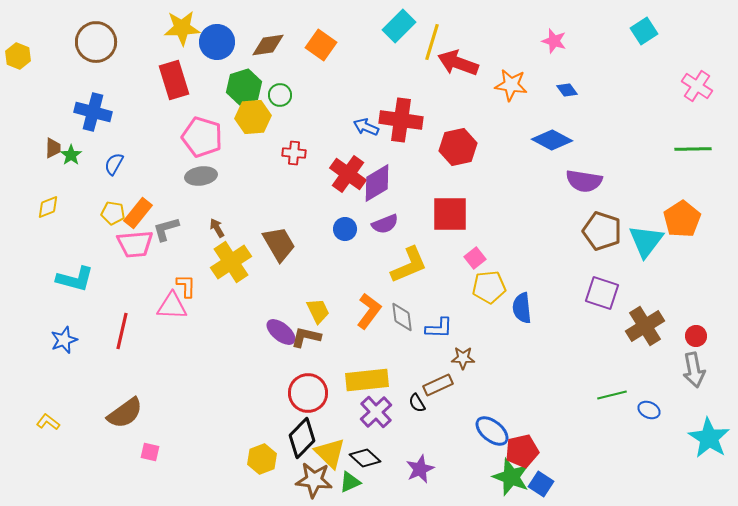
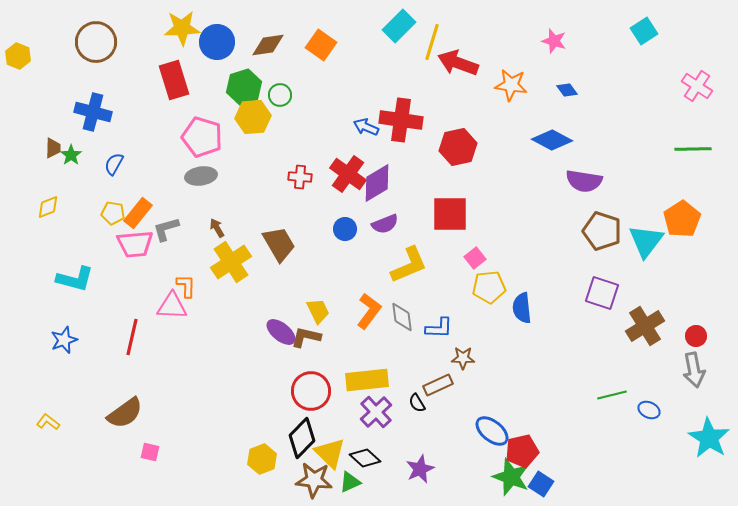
red cross at (294, 153): moved 6 px right, 24 px down
red line at (122, 331): moved 10 px right, 6 px down
red circle at (308, 393): moved 3 px right, 2 px up
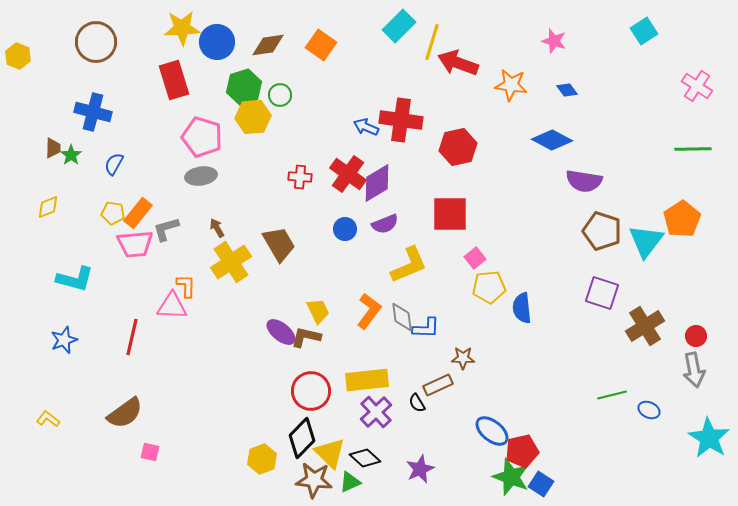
blue L-shape at (439, 328): moved 13 px left
yellow L-shape at (48, 422): moved 3 px up
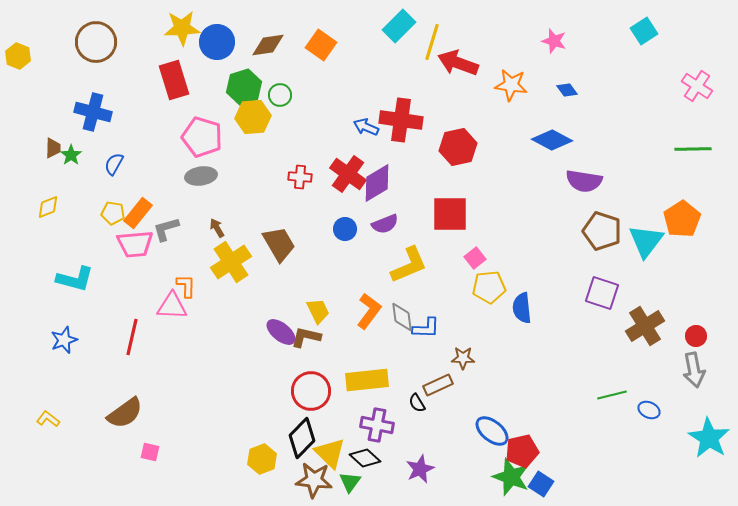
purple cross at (376, 412): moved 1 px right, 13 px down; rotated 36 degrees counterclockwise
green triangle at (350, 482): rotated 30 degrees counterclockwise
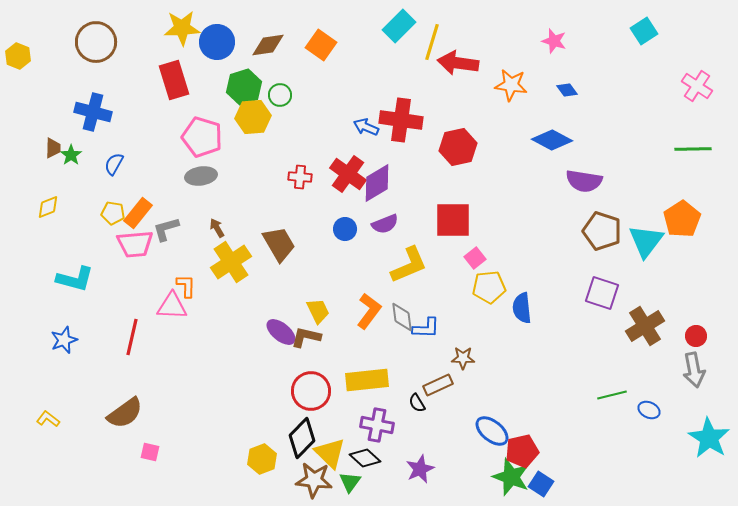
red arrow at (458, 63): rotated 12 degrees counterclockwise
red square at (450, 214): moved 3 px right, 6 px down
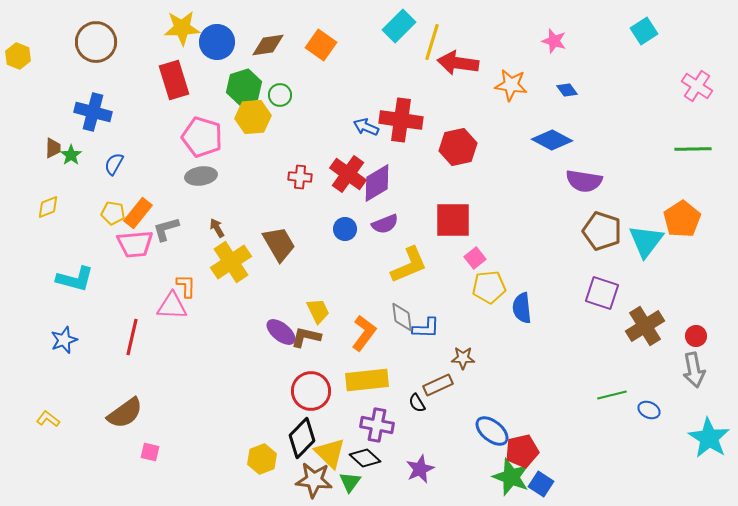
orange L-shape at (369, 311): moved 5 px left, 22 px down
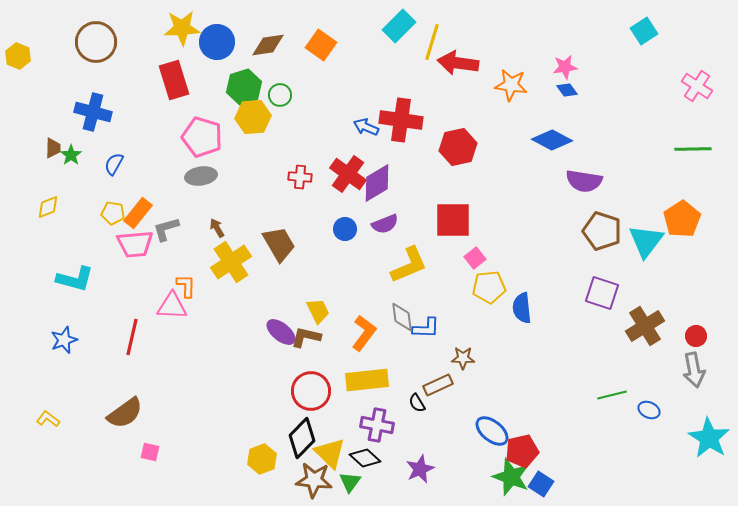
pink star at (554, 41): moved 11 px right, 26 px down; rotated 25 degrees counterclockwise
